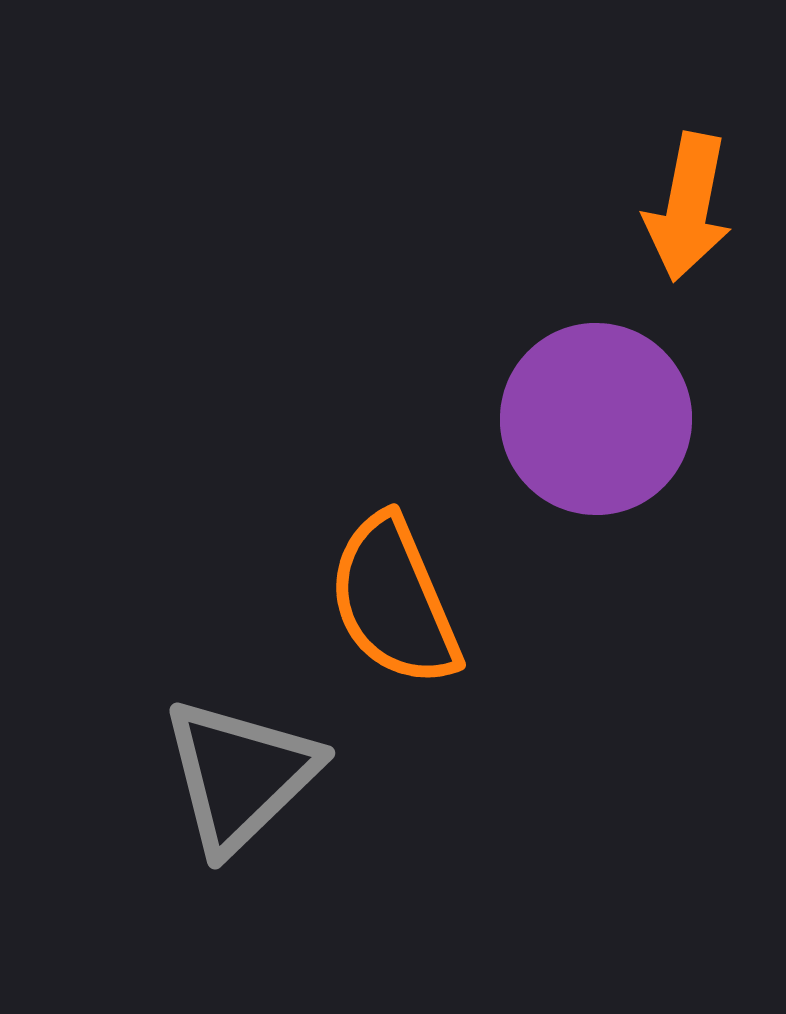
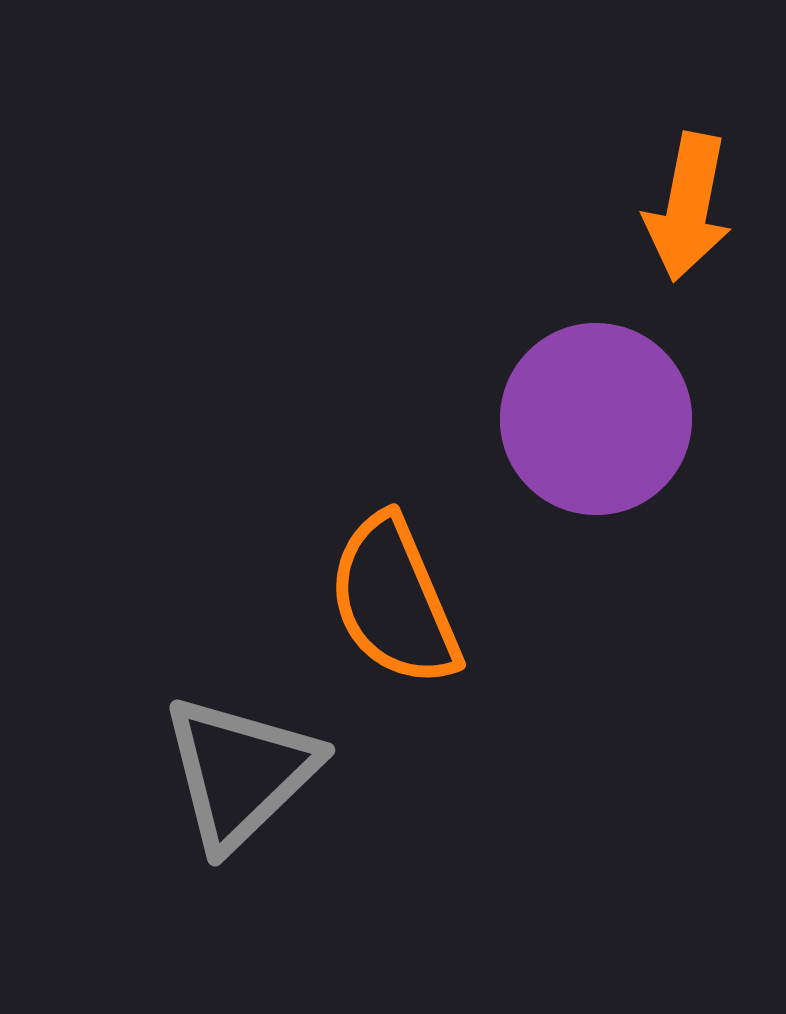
gray triangle: moved 3 px up
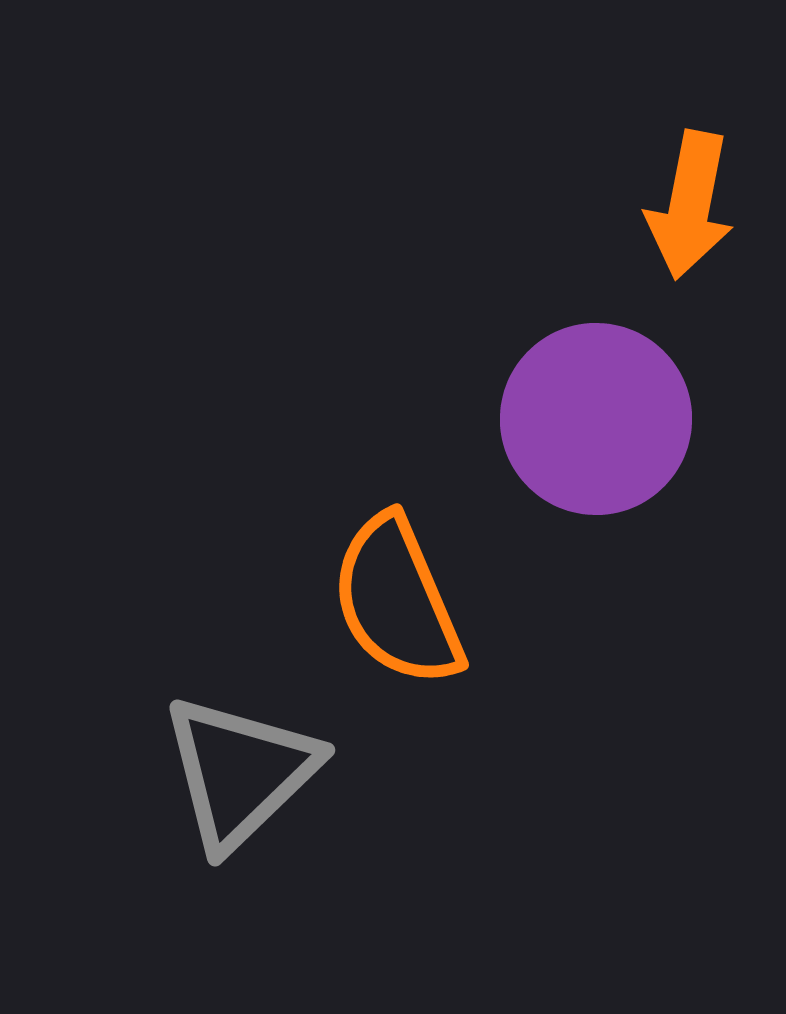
orange arrow: moved 2 px right, 2 px up
orange semicircle: moved 3 px right
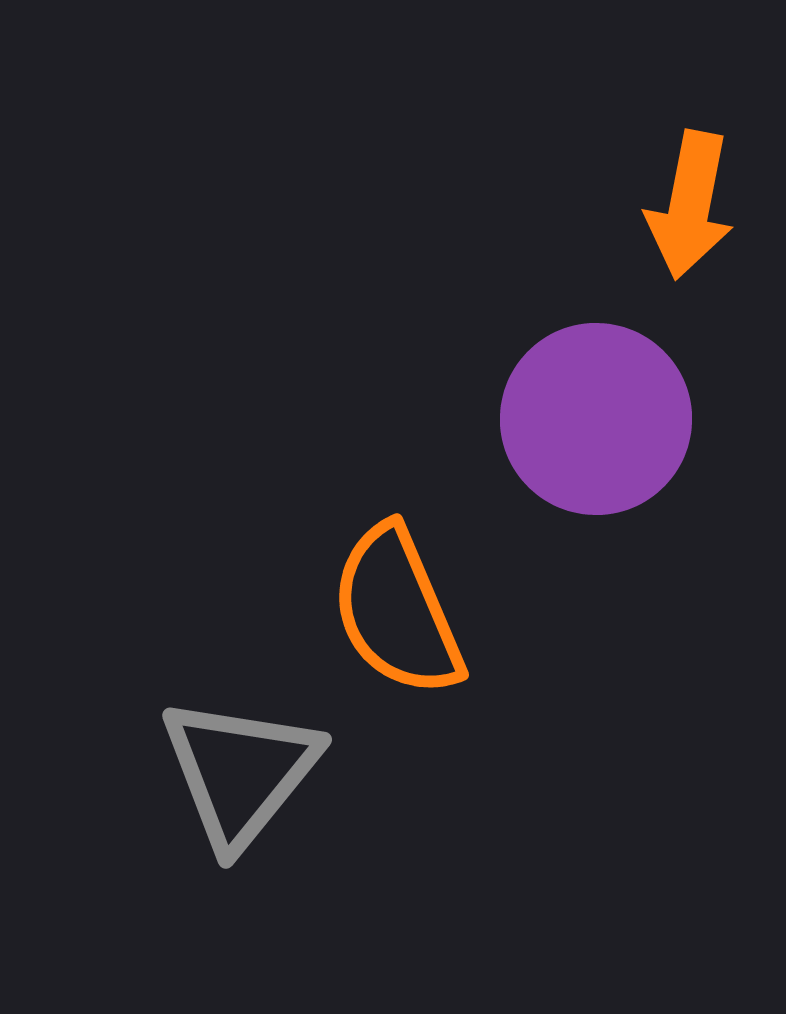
orange semicircle: moved 10 px down
gray triangle: rotated 7 degrees counterclockwise
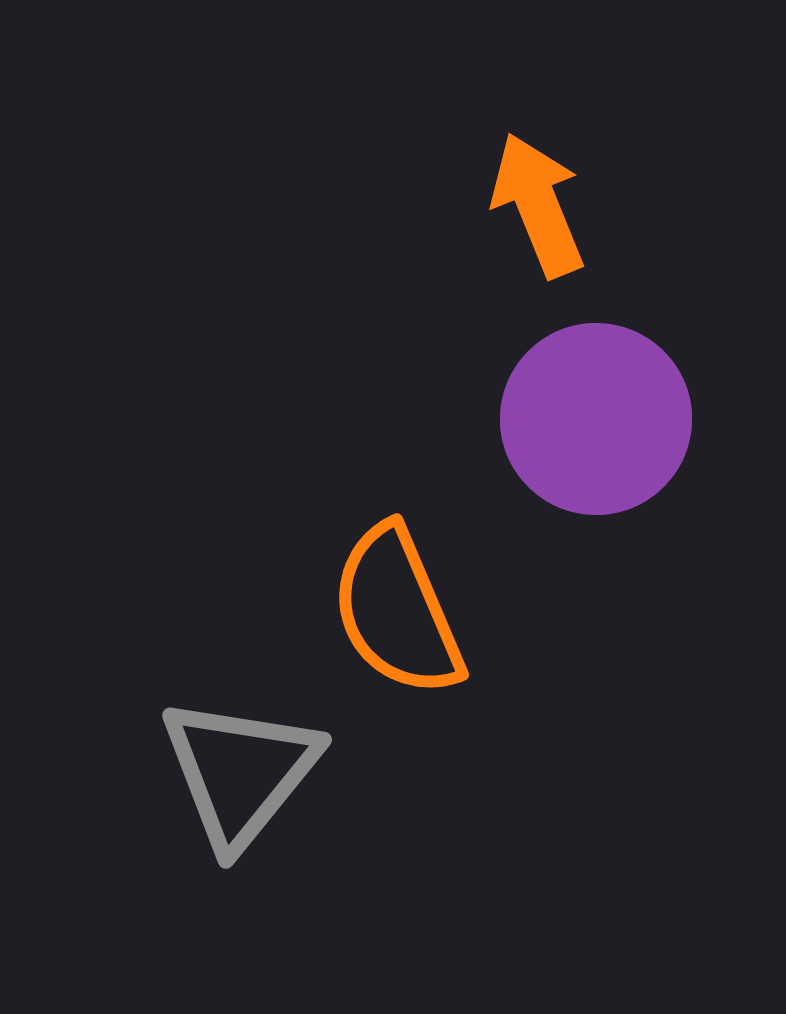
orange arrow: moved 152 px left; rotated 147 degrees clockwise
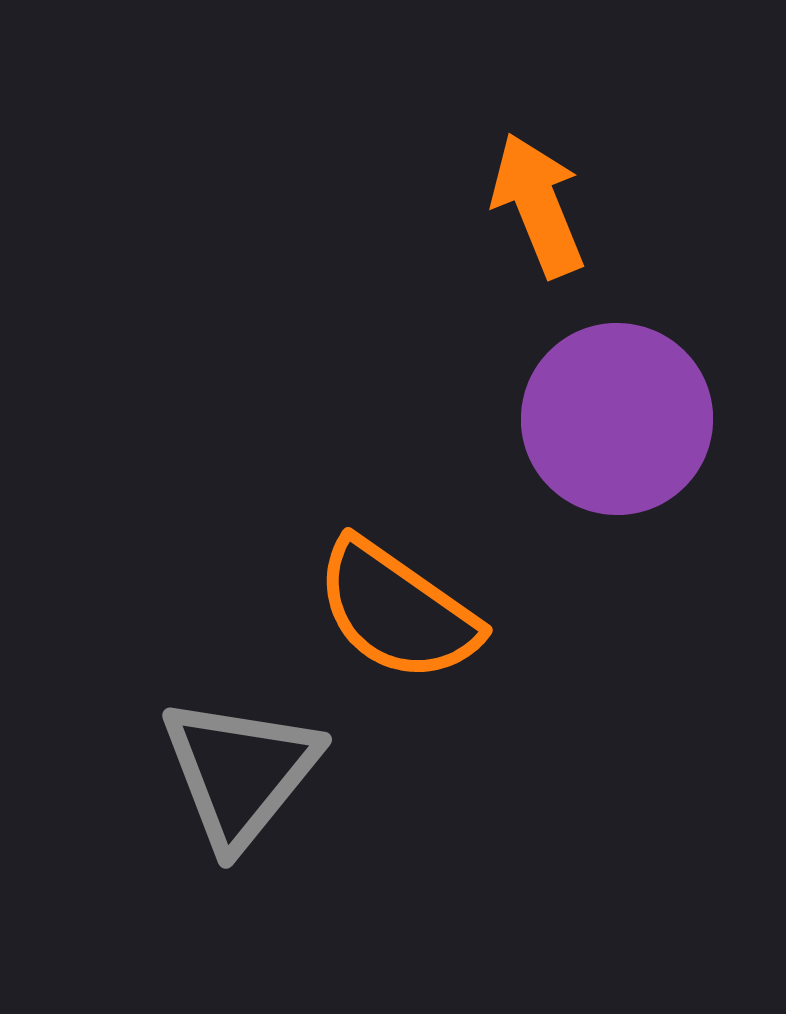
purple circle: moved 21 px right
orange semicircle: rotated 32 degrees counterclockwise
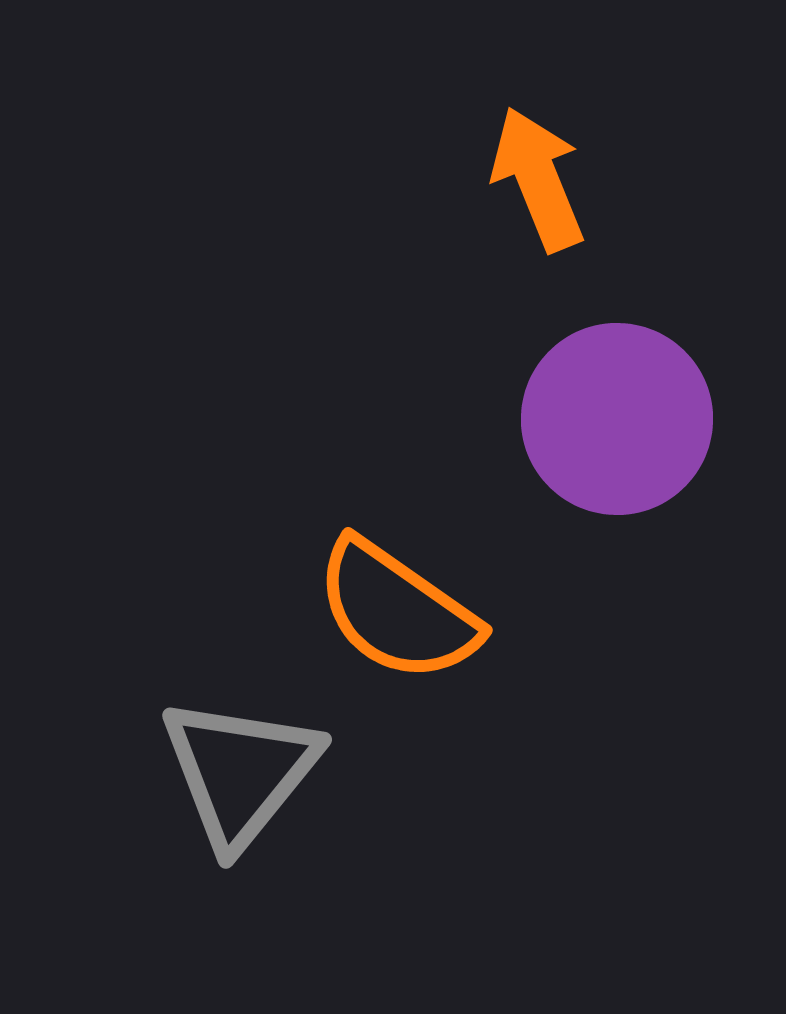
orange arrow: moved 26 px up
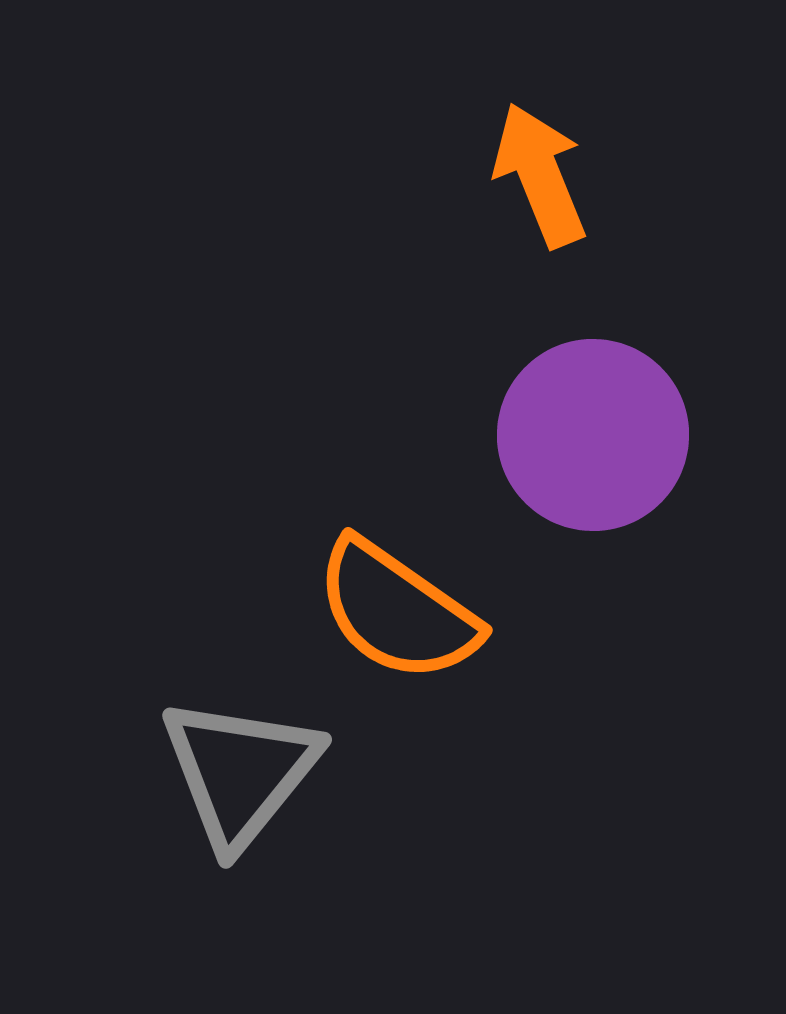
orange arrow: moved 2 px right, 4 px up
purple circle: moved 24 px left, 16 px down
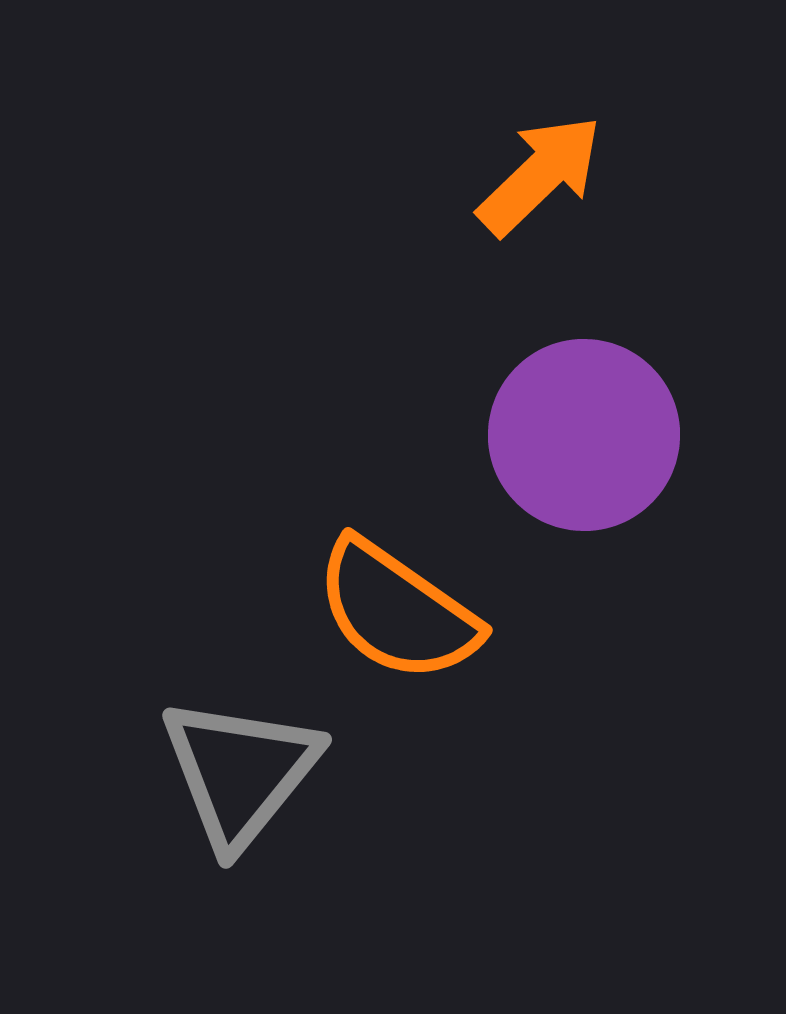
orange arrow: rotated 68 degrees clockwise
purple circle: moved 9 px left
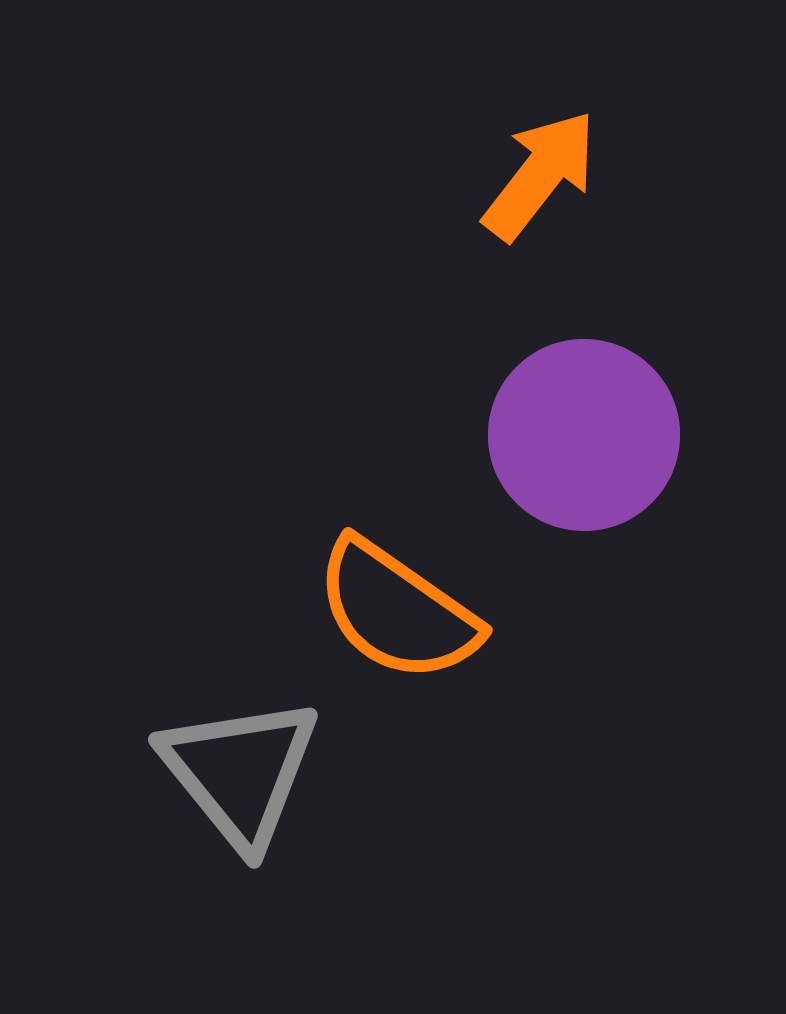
orange arrow: rotated 8 degrees counterclockwise
gray triangle: rotated 18 degrees counterclockwise
